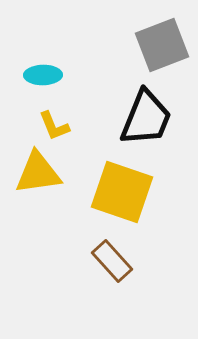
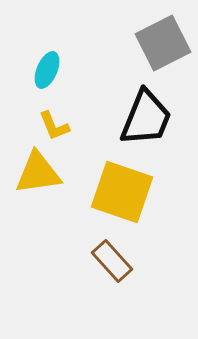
gray square: moved 1 px right, 2 px up; rotated 6 degrees counterclockwise
cyan ellipse: moved 4 px right, 5 px up; rotated 66 degrees counterclockwise
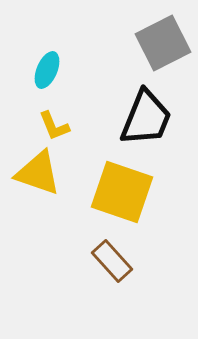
yellow triangle: rotated 27 degrees clockwise
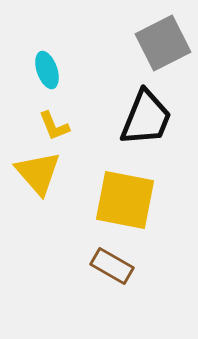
cyan ellipse: rotated 42 degrees counterclockwise
yellow triangle: rotated 30 degrees clockwise
yellow square: moved 3 px right, 8 px down; rotated 8 degrees counterclockwise
brown rectangle: moved 5 px down; rotated 18 degrees counterclockwise
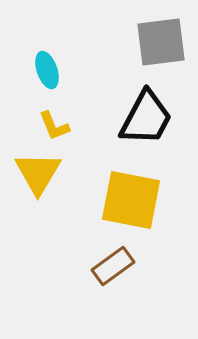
gray square: moved 2 px left, 1 px up; rotated 20 degrees clockwise
black trapezoid: rotated 6 degrees clockwise
yellow triangle: rotated 12 degrees clockwise
yellow square: moved 6 px right
brown rectangle: moved 1 px right; rotated 66 degrees counterclockwise
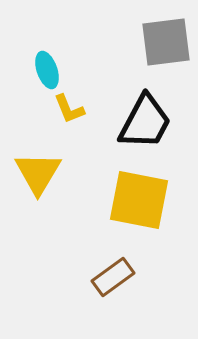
gray square: moved 5 px right
black trapezoid: moved 1 px left, 4 px down
yellow L-shape: moved 15 px right, 17 px up
yellow square: moved 8 px right
brown rectangle: moved 11 px down
